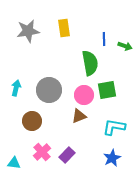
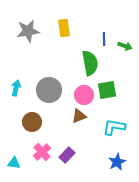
brown circle: moved 1 px down
blue star: moved 5 px right, 4 px down
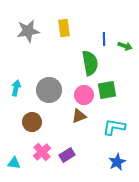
purple rectangle: rotated 14 degrees clockwise
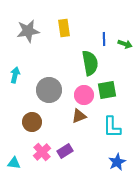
green arrow: moved 2 px up
cyan arrow: moved 1 px left, 13 px up
cyan L-shape: moved 2 px left; rotated 100 degrees counterclockwise
purple rectangle: moved 2 px left, 4 px up
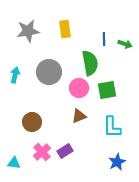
yellow rectangle: moved 1 px right, 1 px down
gray circle: moved 18 px up
pink circle: moved 5 px left, 7 px up
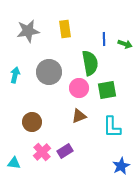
blue star: moved 4 px right, 4 px down
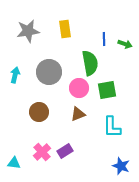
brown triangle: moved 1 px left, 2 px up
brown circle: moved 7 px right, 10 px up
blue star: rotated 24 degrees counterclockwise
